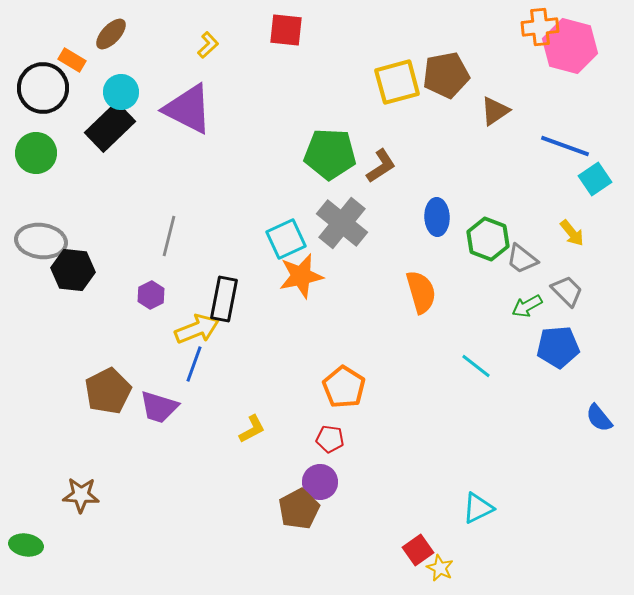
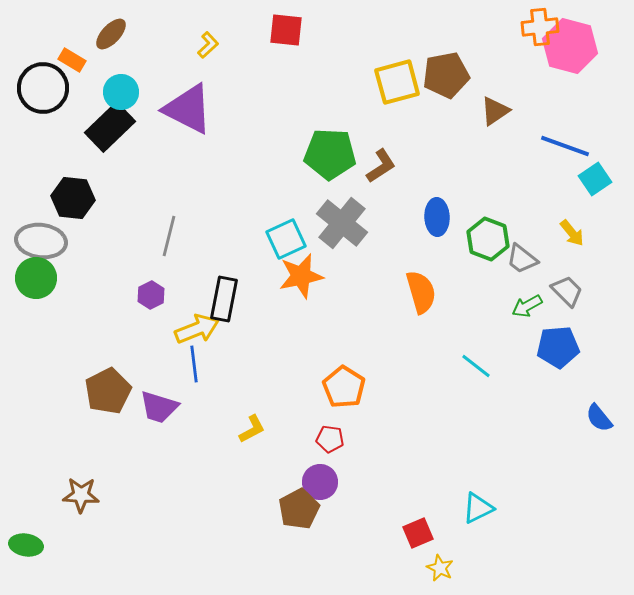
green circle at (36, 153): moved 125 px down
black hexagon at (73, 270): moved 72 px up
blue line at (194, 364): rotated 27 degrees counterclockwise
red square at (418, 550): moved 17 px up; rotated 12 degrees clockwise
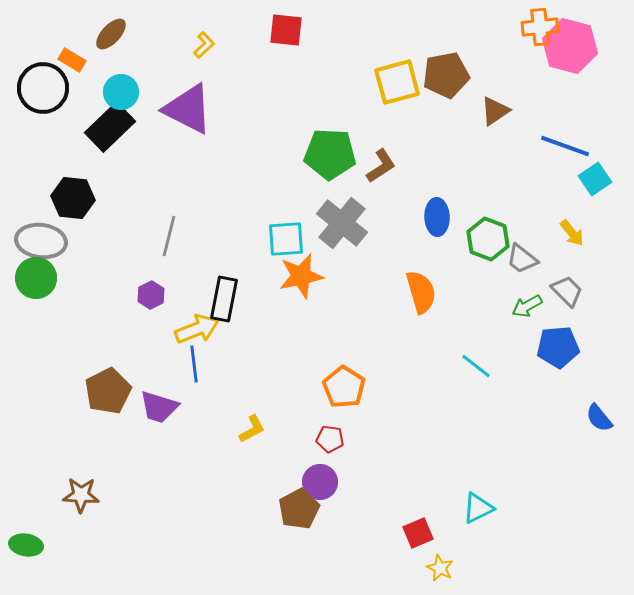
yellow L-shape at (208, 45): moved 4 px left
cyan square at (286, 239): rotated 21 degrees clockwise
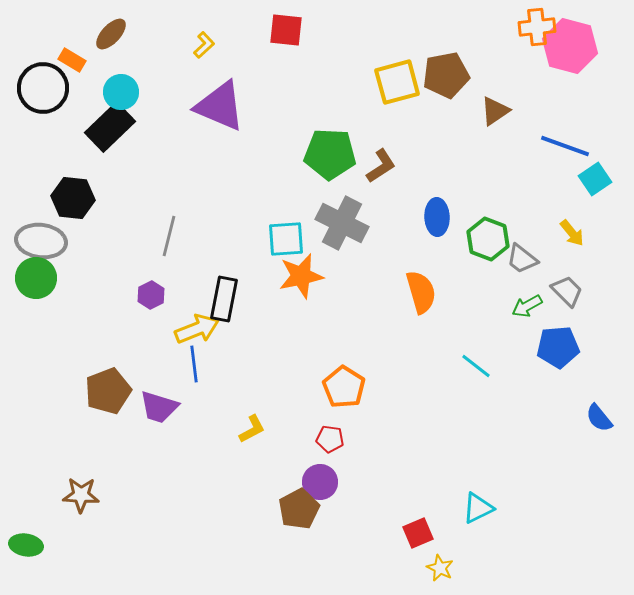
orange cross at (540, 27): moved 3 px left
purple triangle at (188, 109): moved 32 px right, 3 px up; rotated 4 degrees counterclockwise
gray cross at (342, 223): rotated 12 degrees counterclockwise
brown pentagon at (108, 391): rotated 6 degrees clockwise
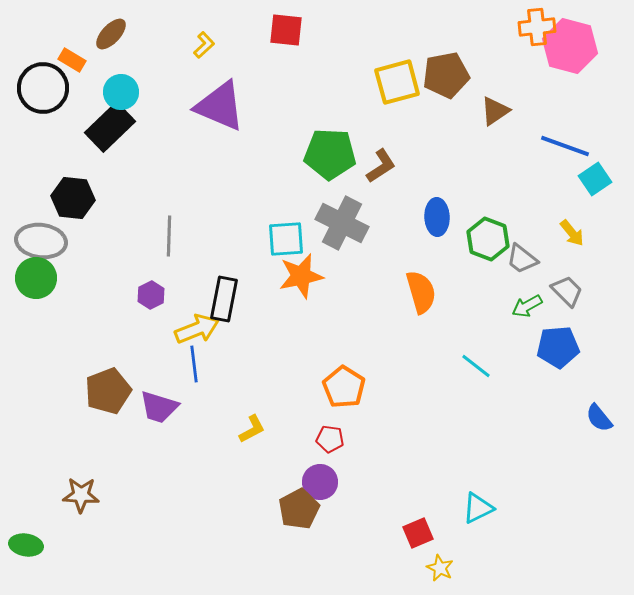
gray line at (169, 236): rotated 12 degrees counterclockwise
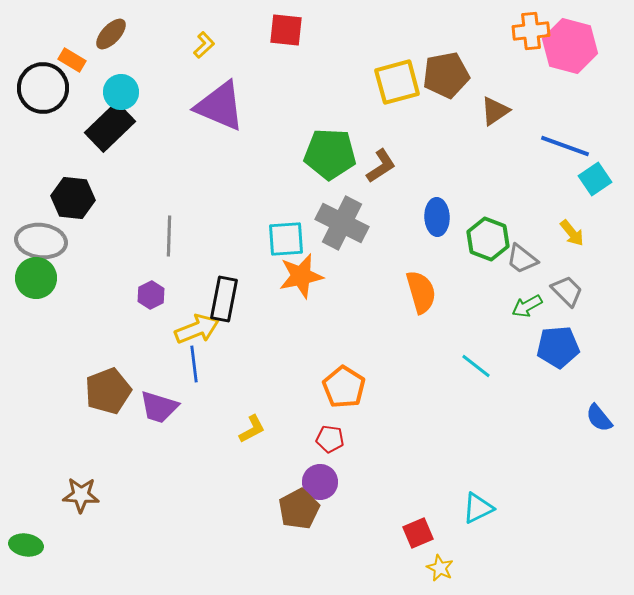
orange cross at (537, 27): moved 6 px left, 4 px down
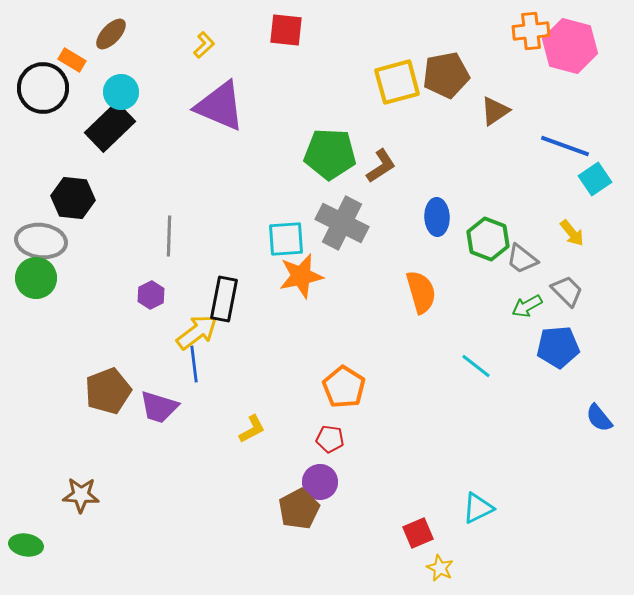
yellow arrow at (197, 329): moved 3 px down; rotated 15 degrees counterclockwise
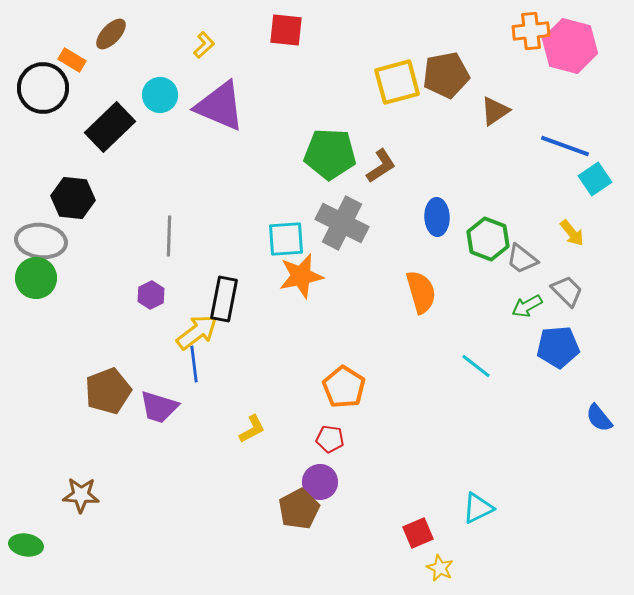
cyan circle at (121, 92): moved 39 px right, 3 px down
